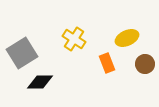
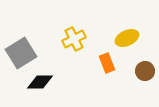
yellow cross: rotated 30 degrees clockwise
gray square: moved 1 px left
brown circle: moved 7 px down
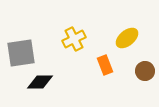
yellow ellipse: rotated 15 degrees counterclockwise
gray square: rotated 24 degrees clockwise
orange rectangle: moved 2 px left, 2 px down
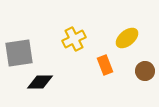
gray square: moved 2 px left
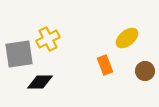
yellow cross: moved 26 px left
gray square: moved 1 px down
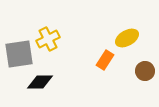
yellow ellipse: rotated 10 degrees clockwise
orange rectangle: moved 5 px up; rotated 54 degrees clockwise
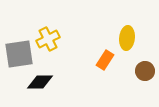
yellow ellipse: rotated 55 degrees counterclockwise
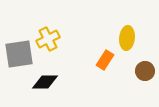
black diamond: moved 5 px right
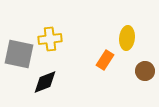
yellow cross: moved 2 px right; rotated 20 degrees clockwise
gray square: rotated 20 degrees clockwise
black diamond: rotated 20 degrees counterclockwise
